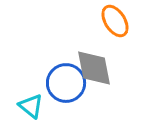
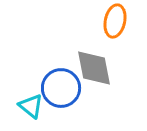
orange ellipse: rotated 44 degrees clockwise
blue circle: moved 5 px left, 5 px down
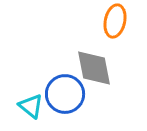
blue circle: moved 4 px right, 6 px down
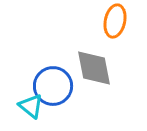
blue circle: moved 12 px left, 8 px up
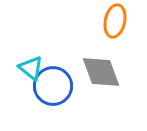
gray diamond: moved 7 px right, 4 px down; rotated 9 degrees counterclockwise
cyan triangle: moved 38 px up
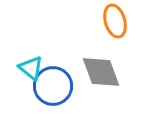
orange ellipse: rotated 28 degrees counterclockwise
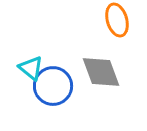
orange ellipse: moved 2 px right, 1 px up
